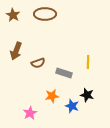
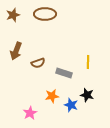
brown star: rotated 24 degrees clockwise
blue star: moved 1 px left, 1 px up
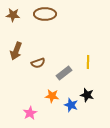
brown star: rotated 24 degrees clockwise
gray rectangle: rotated 56 degrees counterclockwise
orange star: rotated 16 degrees clockwise
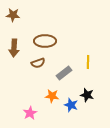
brown ellipse: moved 27 px down
brown arrow: moved 2 px left, 3 px up; rotated 18 degrees counterclockwise
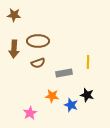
brown star: moved 1 px right
brown ellipse: moved 7 px left
brown arrow: moved 1 px down
gray rectangle: rotated 28 degrees clockwise
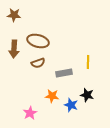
brown ellipse: rotated 15 degrees clockwise
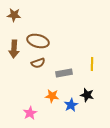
yellow line: moved 4 px right, 2 px down
blue star: rotated 24 degrees clockwise
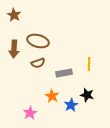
brown star: rotated 24 degrees clockwise
yellow line: moved 3 px left
orange star: rotated 24 degrees clockwise
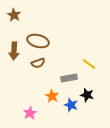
brown arrow: moved 2 px down
yellow line: rotated 56 degrees counterclockwise
gray rectangle: moved 5 px right, 5 px down
blue star: rotated 24 degrees counterclockwise
